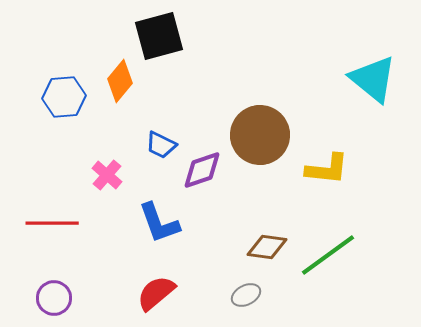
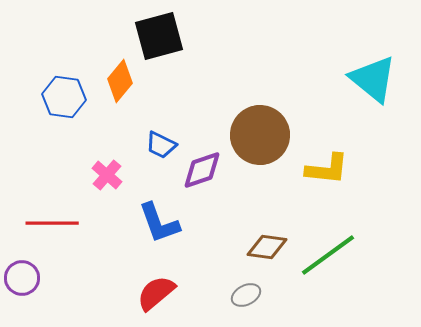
blue hexagon: rotated 12 degrees clockwise
purple circle: moved 32 px left, 20 px up
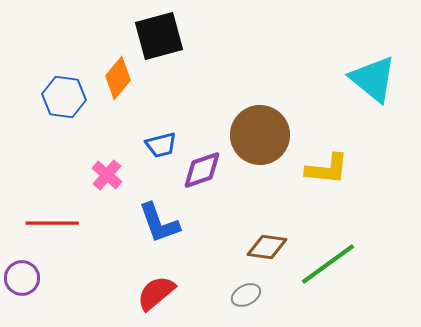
orange diamond: moved 2 px left, 3 px up
blue trapezoid: rotated 40 degrees counterclockwise
green line: moved 9 px down
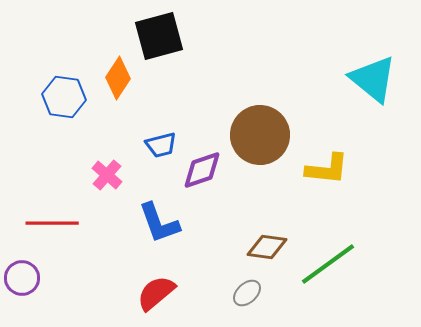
orange diamond: rotated 6 degrees counterclockwise
gray ellipse: moved 1 px right, 2 px up; rotated 16 degrees counterclockwise
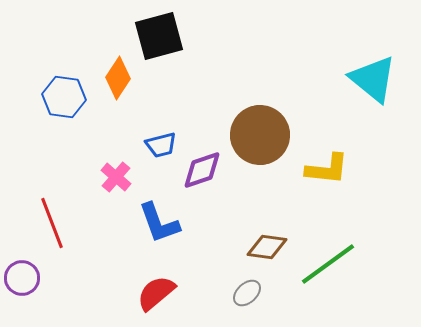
pink cross: moved 9 px right, 2 px down
red line: rotated 69 degrees clockwise
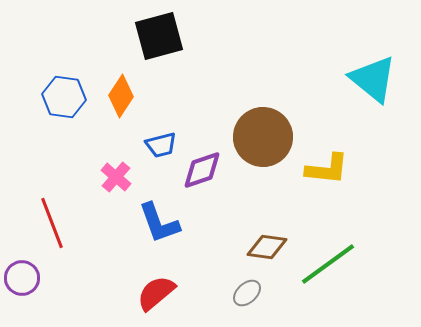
orange diamond: moved 3 px right, 18 px down
brown circle: moved 3 px right, 2 px down
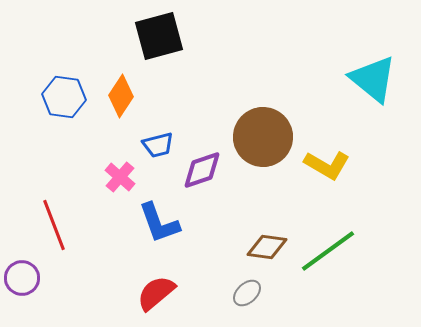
blue trapezoid: moved 3 px left
yellow L-shape: moved 4 px up; rotated 24 degrees clockwise
pink cross: moved 4 px right
red line: moved 2 px right, 2 px down
green line: moved 13 px up
